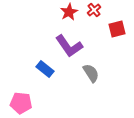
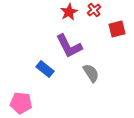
purple L-shape: rotated 8 degrees clockwise
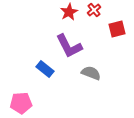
gray semicircle: rotated 36 degrees counterclockwise
pink pentagon: rotated 10 degrees counterclockwise
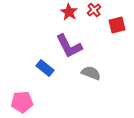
red star: rotated 12 degrees counterclockwise
red square: moved 4 px up
blue rectangle: moved 1 px up
pink pentagon: moved 1 px right, 1 px up
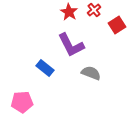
red square: rotated 18 degrees counterclockwise
purple L-shape: moved 2 px right, 1 px up
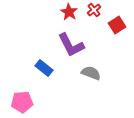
blue rectangle: moved 1 px left
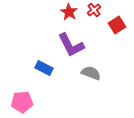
blue rectangle: rotated 12 degrees counterclockwise
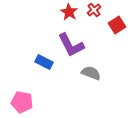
blue rectangle: moved 6 px up
pink pentagon: rotated 15 degrees clockwise
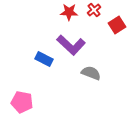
red star: rotated 30 degrees counterclockwise
purple L-shape: rotated 20 degrees counterclockwise
blue rectangle: moved 3 px up
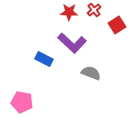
purple L-shape: moved 1 px right, 2 px up
